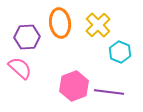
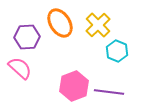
orange ellipse: rotated 24 degrees counterclockwise
cyan hexagon: moved 3 px left, 1 px up
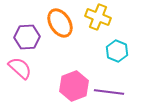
yellow cross: moved 8 px up; rotated 25 degrees counterclockwise
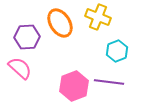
cyan hexagon: rotated 15 degrees clockwise
purple line: moved 10 px up
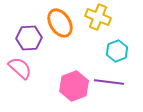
purple hexagon: moved 2 px right, 1 px down
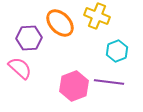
yellow cross: moved 1 px left, 1 px up
orange ellipse: rotated 12 degrees counterclockwise
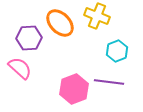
pink hexagon: moved 3 px down
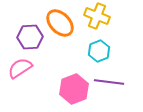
purple hexagon: moved 1 px right, 1 px up
cyan hexagon: moved 18 px left
pink semicircle: rotated 75 degrees counterclockwise
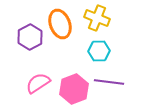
yellow cross: moved 2 px down
orange ellipse: moved 1 px down; rotated 24 degrees clockwise
purple hexagon: rotated 25 degrees counterclockwise
cyan hexagon: rotated 20 degrees clockwise
pink semicircle: moved 18 px right, 15 px down
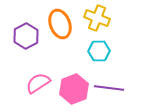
purple hexagon: moved 4 px left, 1 px up
purple line: moved 6 px down
